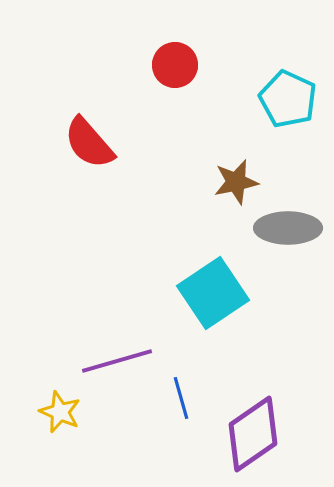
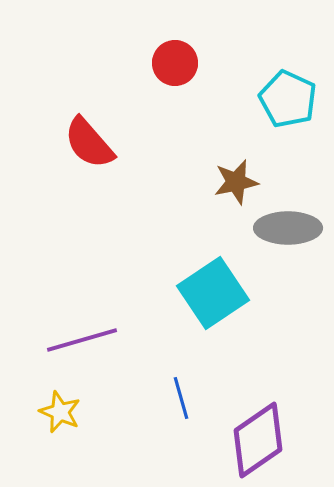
red circle: moved 2 px up
purple line: moved 35 px left, 21 px up
purple diamond: moved 5 px right, 6 px down
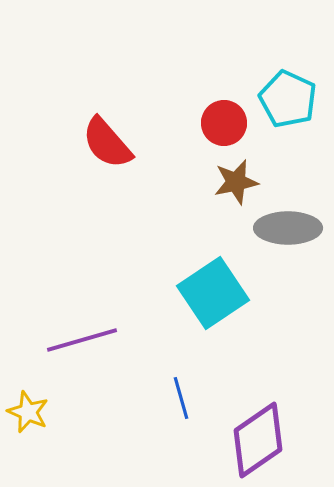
red circle: moved 49 px right, 60 px down
red semicircle: moved 18 px right
yellow star: moved 32 px left
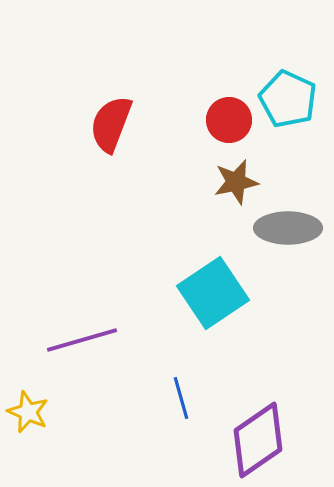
red circle: moved 5 px right, 3 px up
red semicircle: moved 4 px right, 19 px up; rotated 62 degrees clockwise
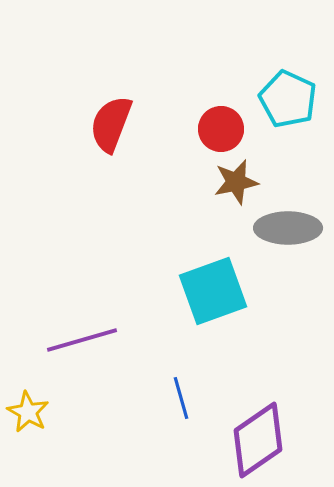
red circle: moved 8 px left, 9 px down
cyan square: moved 2 px up; rotated 14 degrees clockwise
yellow star: rotated 6 degrees clockwise
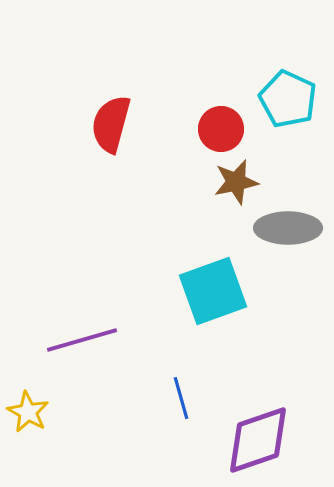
red semicircle: rotated 6 degrees counterclockwise
purple diamond: rotated 16 degrees clockwise
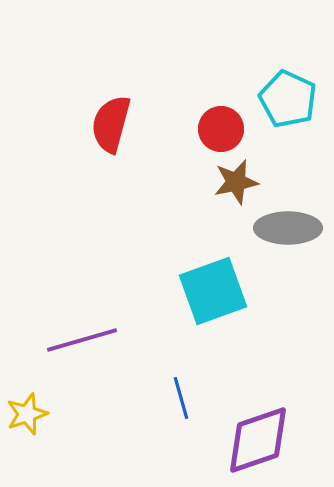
yellow star: moved 1 px left, 2 px down; rotated 24 degrees clockwise
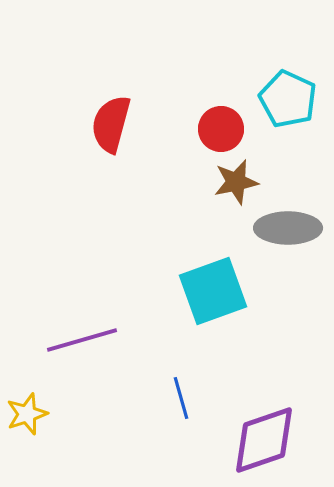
purple diamond: moved 6 px right
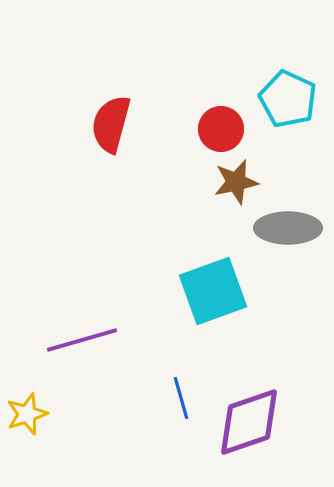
purple diamond: moved 15 px left, 18 px up
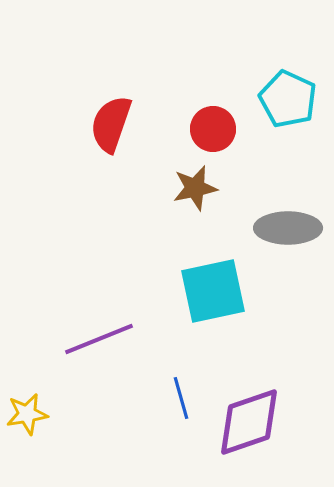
red semicircle: rotated 4 degrees clockwise
red circle: moved 8 px left
brown star: moved 41 px left, 6 px down
cyan square: rotated 8 degrees clockwise
purple line: moved 17 px right, 1 px up; rotated 6 degrees counterclockwise
yellow star: rotated 9 degrees clockwise
